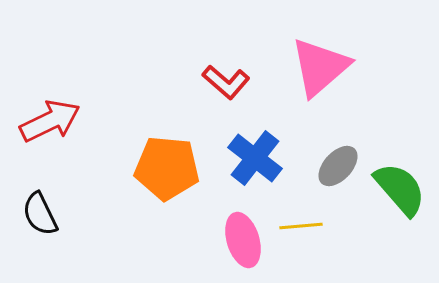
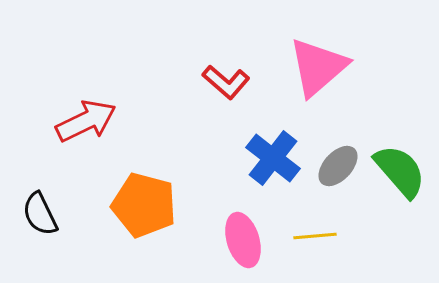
pink triangle: moved 2 px left
red arrow: moved 36 px right
blue cross: moved 18 px right
orange pentagon: moved 23 px left, 37 px down; rotated 10 degrees clockwise
green semicircle: moved 18 px up
yellow line: moved 14 px right, 10 px down
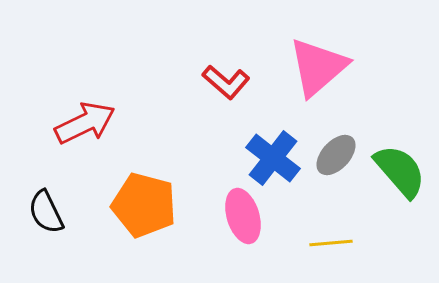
red arrow: moved 1 px left, 2 px down
gray ellipse: moved 2 px left, 11 px up
black semicircle: moved 6 px right, 2 px up
yellow line: moved 16 px right, 7 px down
pink ellipse: moved 24 px up
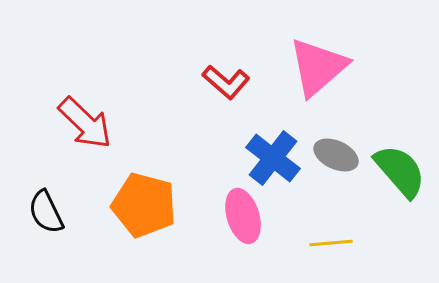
red arrow: rotated 70 degrees clockwise
gray ellipse: rotated 72 degrees clockwise
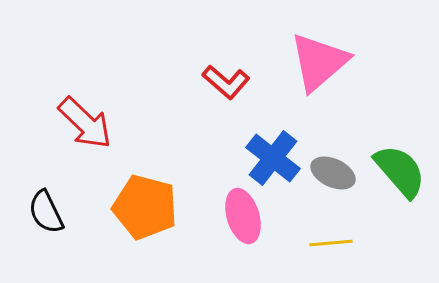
pink triangle: moved 1 px right, 5 px up
gray ellipse: moved 3 px left, 18 px down
orange pentagon: moved 1 px right, 2 px down
